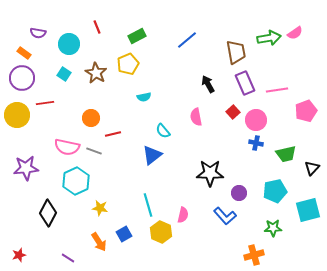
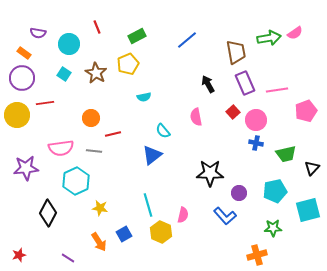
pink semicircle at (67, 147): moved 6 px left, 1 px down; rotated 20 degrees counterclockwise
gray line at (94, 151): rotated 14 degrees counterclockwise
orange cross at (254, 255): moved 3 px right
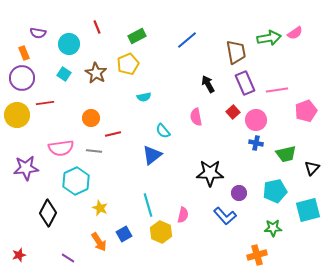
orange rectangle at (24, 53): rotated 32 degrees clockwise
yellow star at (100, 208): rotated 14 degrees clockwise
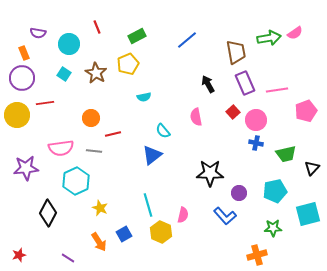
cyan square at (308, 210): moved 4 px down
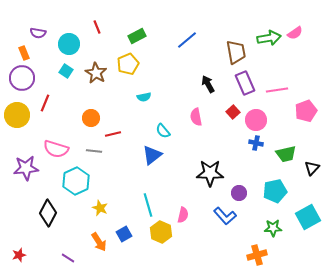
cyan square at (64, 74): moved 2 px right, 3 px up
red line at (45, 103): rotated 60 degrees counterclockwise
pink semicircle at (61, 148): moved 5 px left, 1 px down; rotated 25 degrees clockwise
cyan square at (308, 214): moved 3 px down; rotated 15 degrees counterclockwise
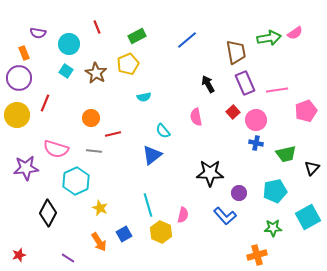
purple circle at (22, 78): moved 3 px left
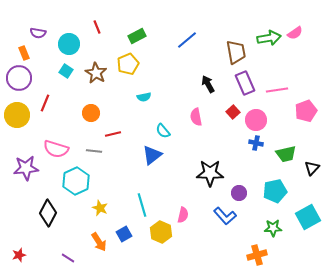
orange circle at (91, 118): moved 5 px up
cyan line at (148, 205): moved 6 px left
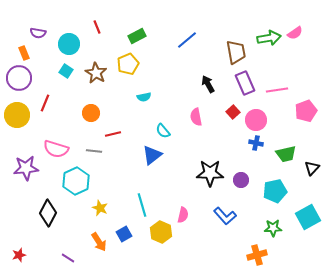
purple circle at (239, 193): moved 2 px right, 13 px up
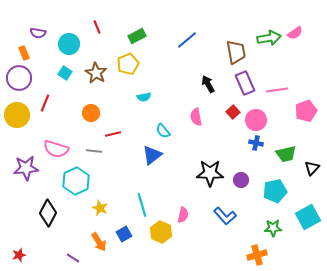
cyan square at (66, 71): moved 1 px left, 2 px down
purple line at (68, 258): moved 5 px right
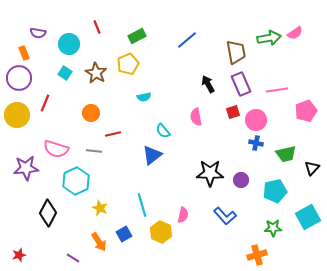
purple rectangle at (245, 83): moved 4 px left, 1 px down
red square at (233, 112): rotated 24 degrees clockwise
